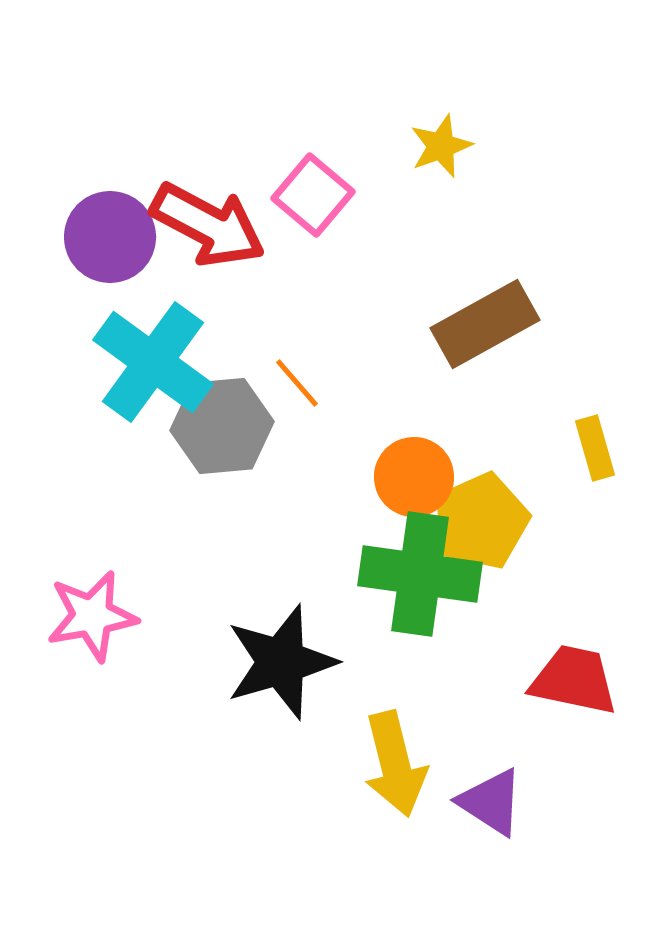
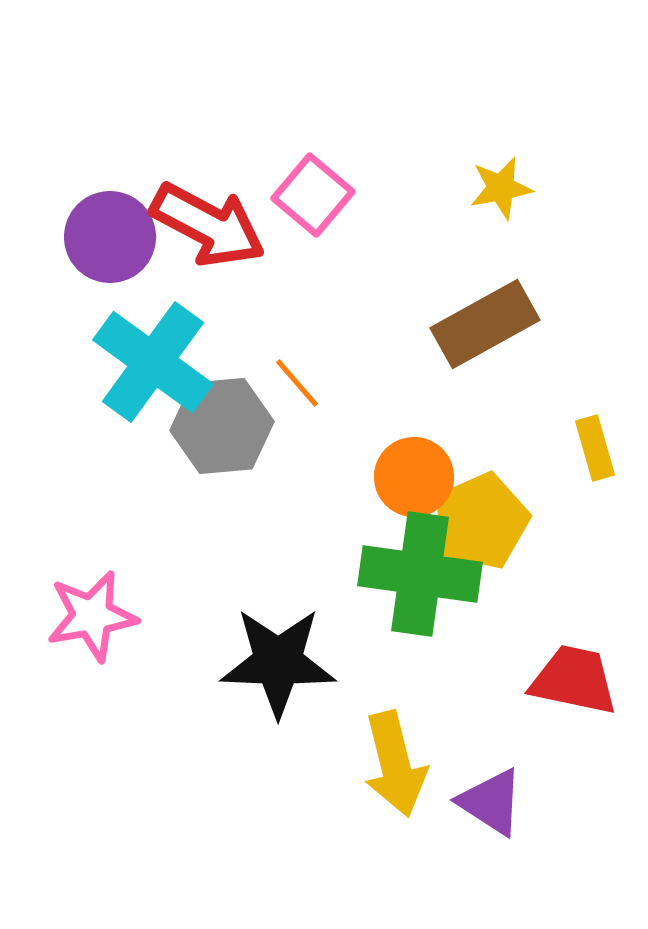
yellow star: moved 60 px right, 42 px down; rotated 10 degrees clockwise
black star: moved 3 px left; rotated 18 degrees clockwise
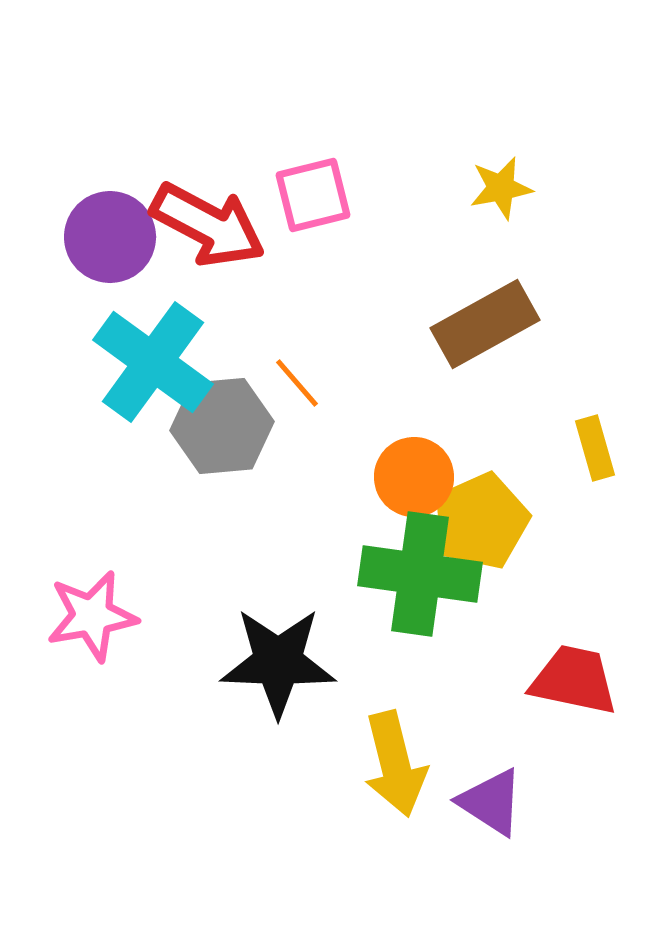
pink square: rotated 36 degrees clockwise
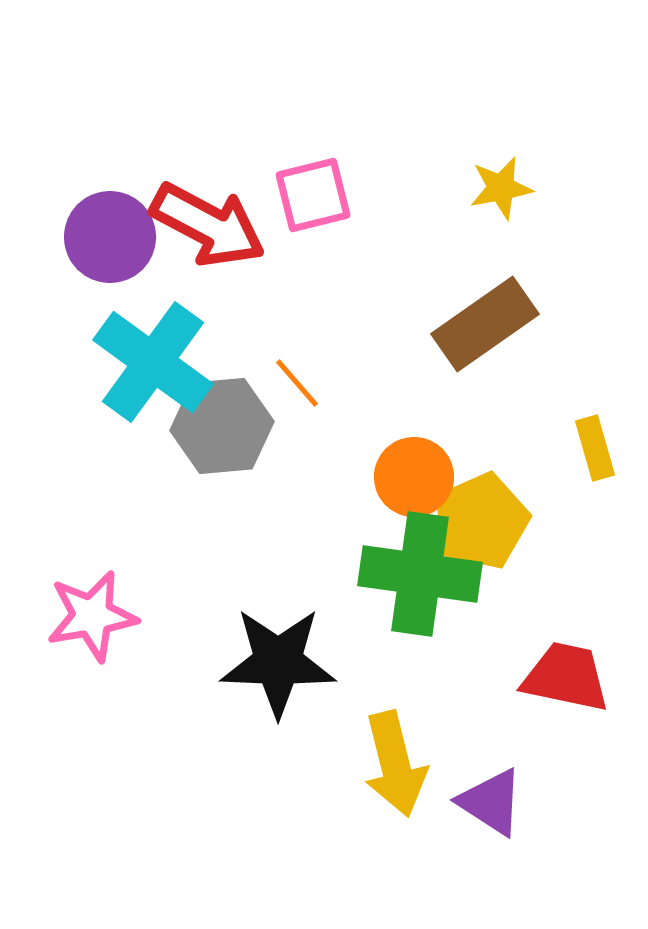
brown rectangle: rotated 6 degrees counterclockwise
red trapezoid: moved 8 px left, 3 px up
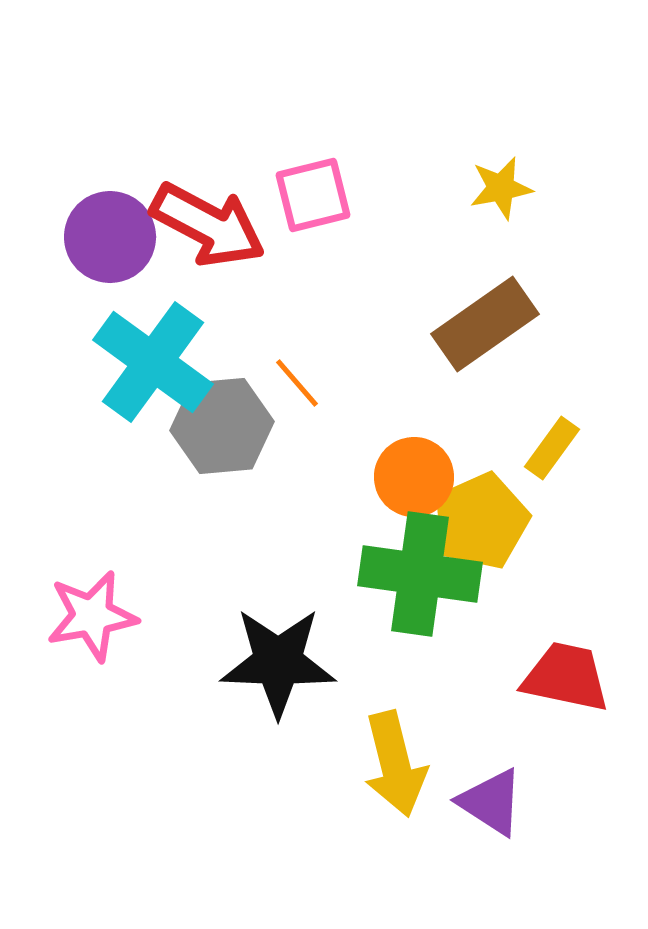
yellow rectangle: moved 43 px left; rotated 52 degrees clockwise
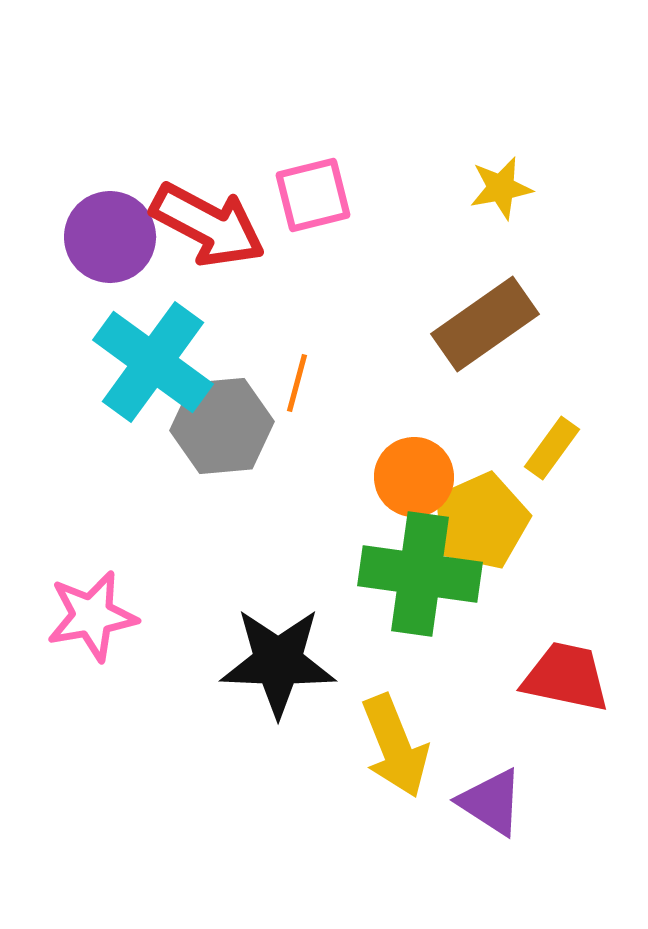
orange line: rotated 56 degrees clockwise
yellow arrow: moved 18 px up; rotated 8 degrees counterclockwise
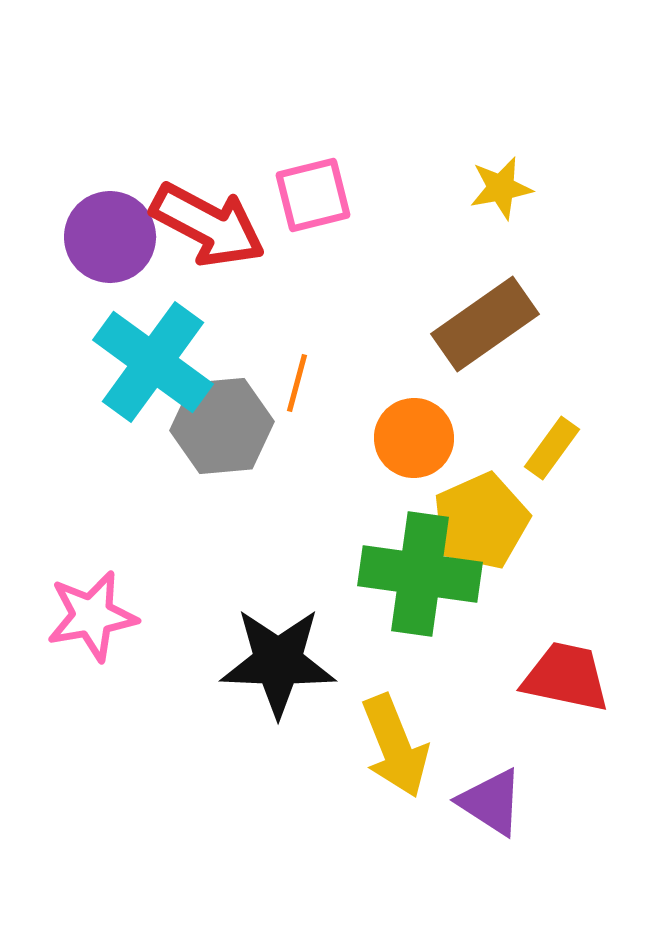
orange circle: moved 39 px up
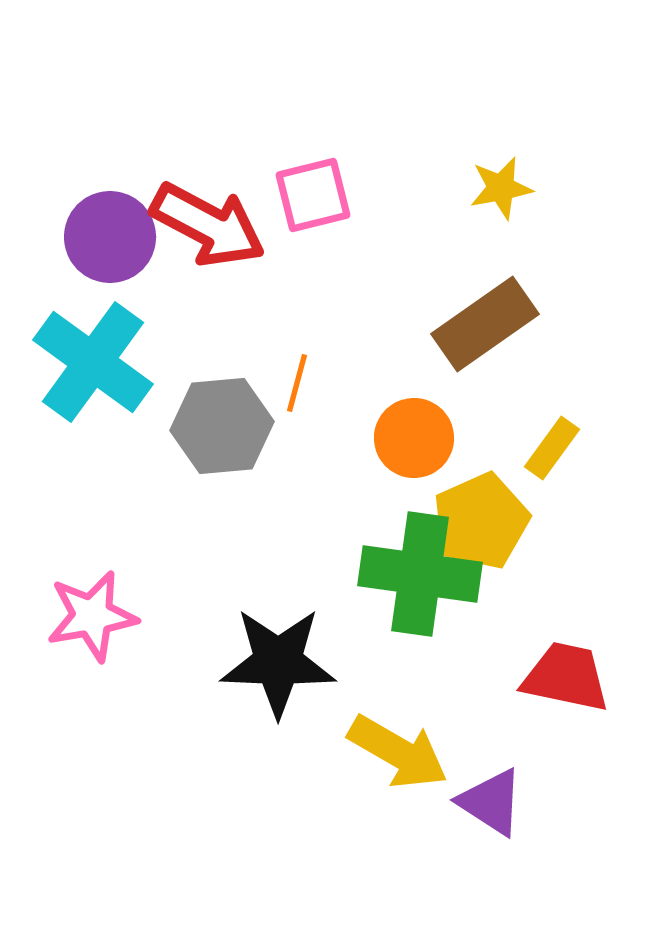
cyan cross: moved 60 px left
yellow arrow: moved 3 px right, 6 px down; rotated 38 degrees counterclockwise
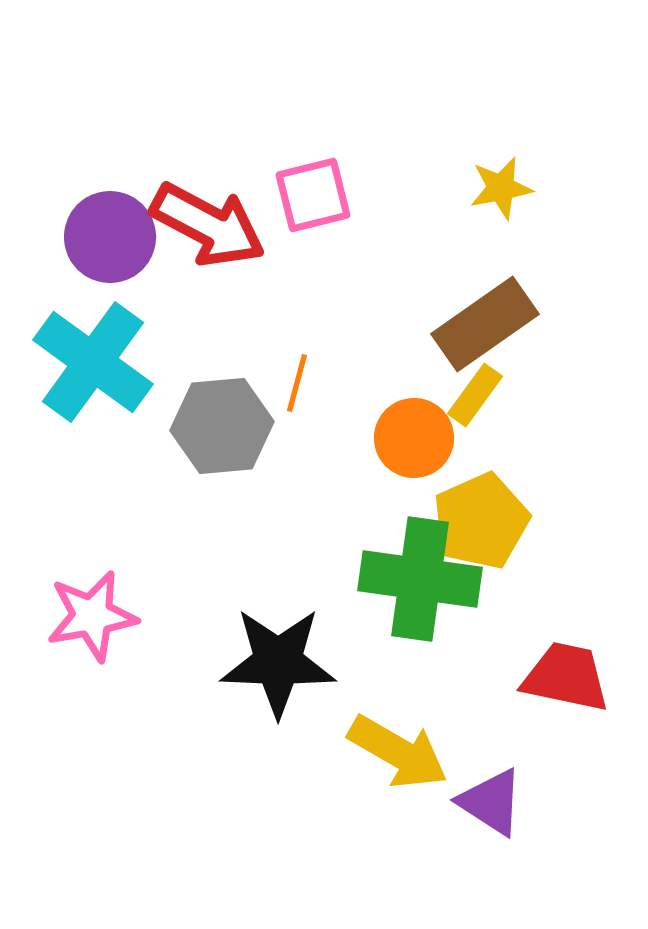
yellow rectangle: moved 77 px left, 53 px up
green cross: moved 5 px down
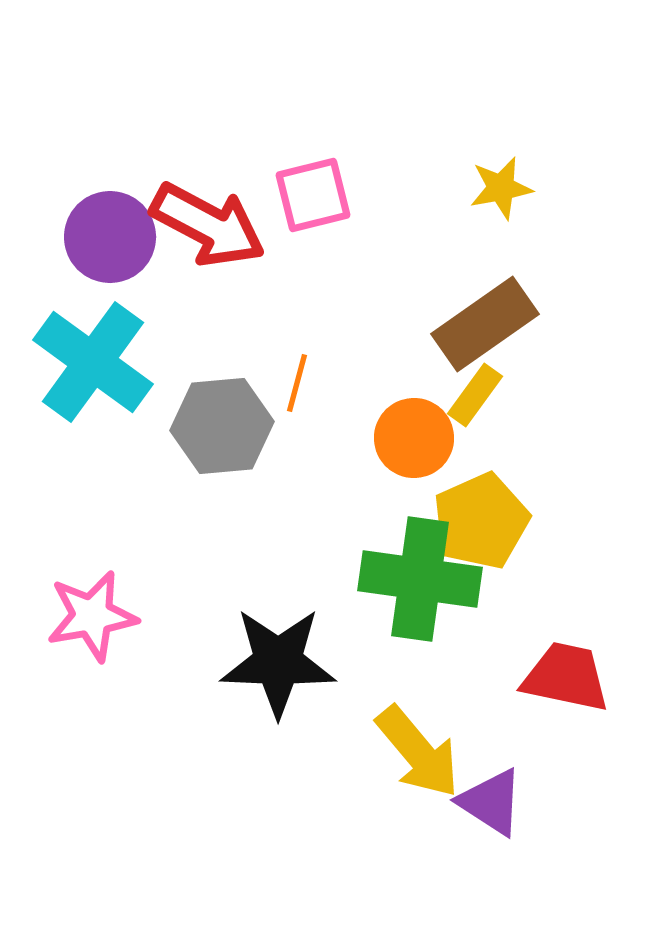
yellow arrow: moved 20 px right; rotated 20 degrees clockwise
